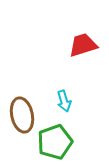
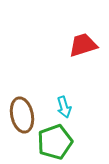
cyan arrow: moved 6 px down
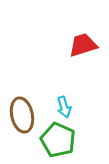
green pentagon: moved 3 px right, 2 px up; rotated 28 degrees counterclockwise
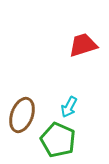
cyan arrow: moved 5 px right; rotated 45 degrees clockwise
brown ellipse: rotated 32 degrees clockwise
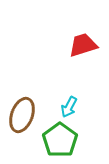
green pentagon: moved 2 px right; rotated 12 degrees clockwise
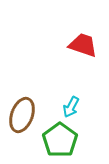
red trapezoid: rotated 36 degrees clockwise
cyan arrow: moved 2 px right
